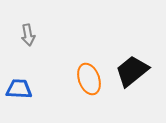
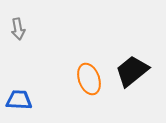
gray arrow: moved 10 px left, 6 px up
blue trapezoid: moved 11 px down
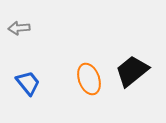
gray arrow: moved 1 px right, 1 px up; rotated 95 degrees clockwise
blue trapezoid: moved 9 px right, 17 px up; rotated 48 degrees clockwise
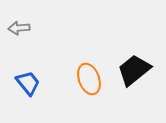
black trapezoid: moved 2 px right, 1 px up
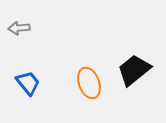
orange ellipse: moved 4 px down
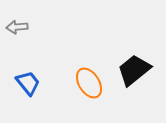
gray arrow: moved 2 px left, 1 px up
orange ellipse: rotated 12 degrees counterclockwise
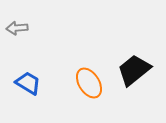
gray arrow: moved 1 px down
blue trapezoid: rotated 20 degrees counterclockwise
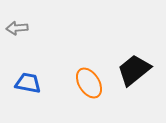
blue trapezoid: rotated 20 degrees counterclockwise
